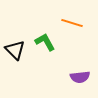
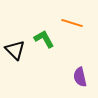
green L-shape: moved 1 px left, 3 px up
purple semicircle: rotated 84 degrees clockwise
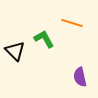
black triangle: moved 1 px down
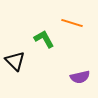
black triangle: moved 10 px down
purple semicircle: rotated 90 degrees counterclockwise
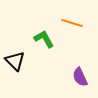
purple semicircle: rotated 78 degrees clockwise
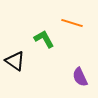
black triangle: rotated 10 degrees counterclockwise
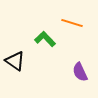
green L-shape: moved 1 px right; rotated 15 degrees counterclockwise
purple semicircle: moved 5 px up
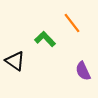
orange line: rotated 35 degrees clockwise
purple semicircle: moved 3 px right, 1 px up
